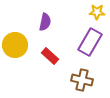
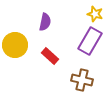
yellow star: moved 2 px left, 2 px down; rotated 14 degrees clockwise
purple rectangle: moved 1 px up
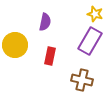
red rectangle: rotated 60 degrees clockwise
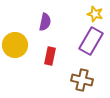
purple rectangle: moved 1 px right
